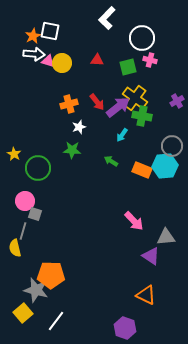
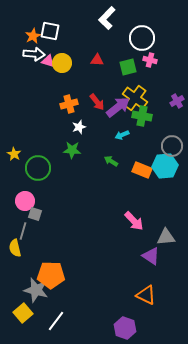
cyan arrow: rotated 32 degrees clockwise
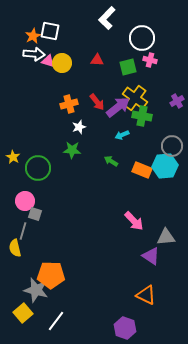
yellow star: moved 1 px left, 3 px down
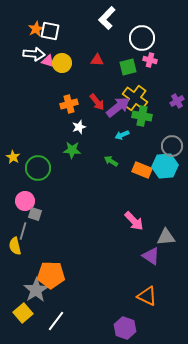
orange star: moved 3 px right, 7 px up
yellow semicircle: moved 2 px up
gray star: rotated 25 degrees clockwise
orange triangle: moved 1 px right, 1 px down
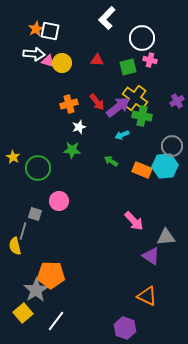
pink circle: moved 34 px right
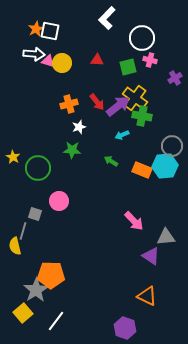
purple cross: moved 2 px left, 23 px up
purple arrow: moved 1 px up
